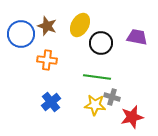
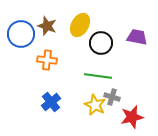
green line: moved 1 px right, 1 px up
yellow star: rotated 20 degrees clockwise
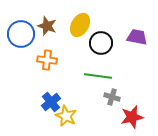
yellow star: moved 29 px left, 11 px down
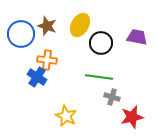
green line: moved 1 px right, 1 px down
blue cross: moved 14 px left, 25 px up; rotated 18 degrees counterclockwise
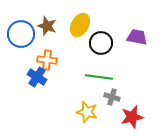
yellow star: moved 21 px right, 4 px up; rotated 10 degrees counterclockwise
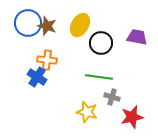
blue circle: moved 7 px right, 11 px up
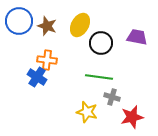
blue circle: moved 9 px left, 2 px up
